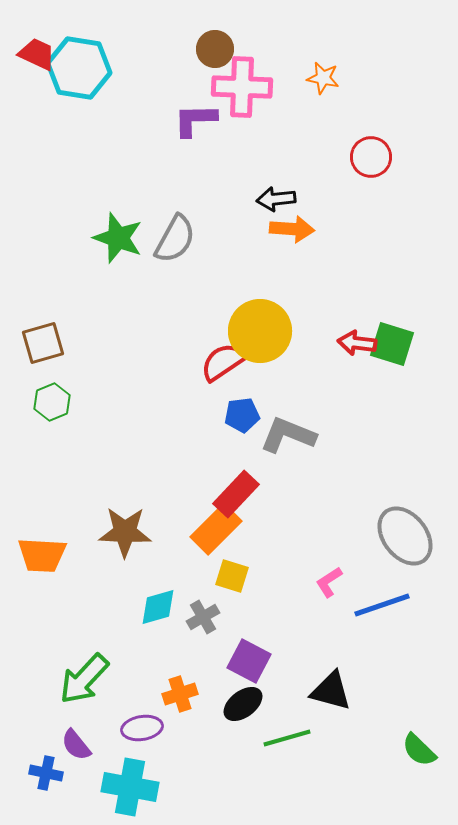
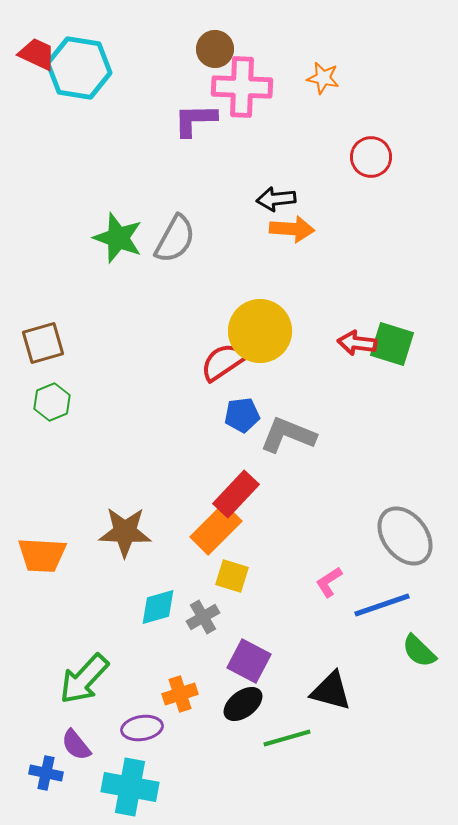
green semicircle: moved 99 px up
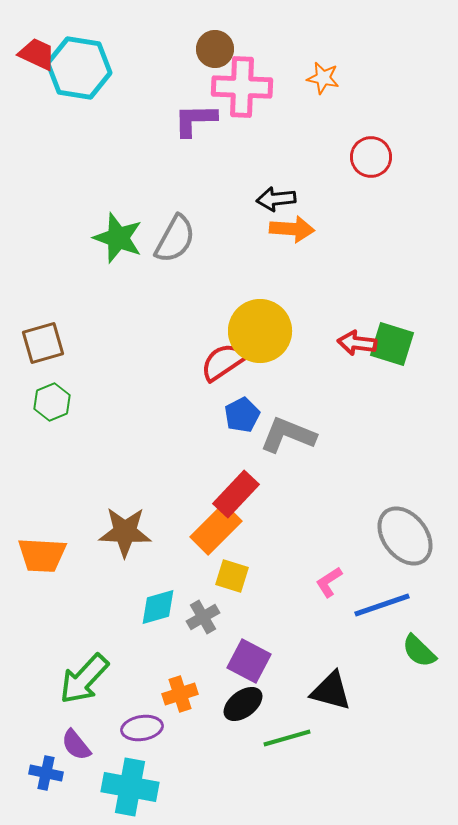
blue pentagon: rotated 20 degrees counterclockwise
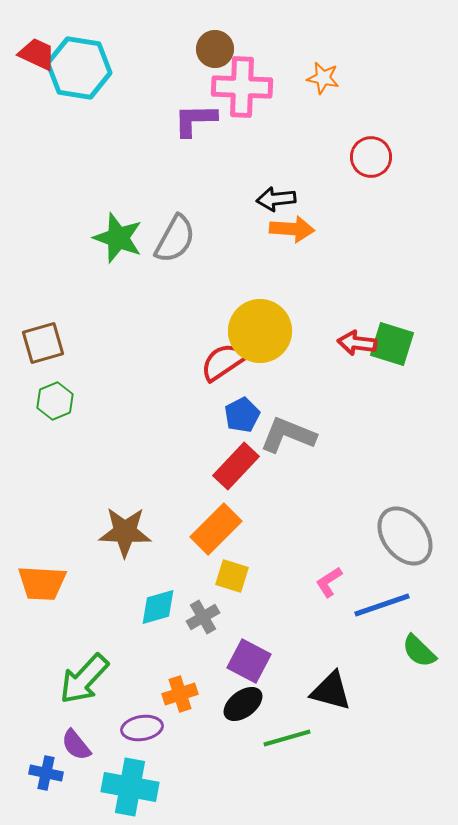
green hexagon: moved 3 px right, 1 px up
red rectangle: moved 28 px up
orange trapezoid: moved 28 px down
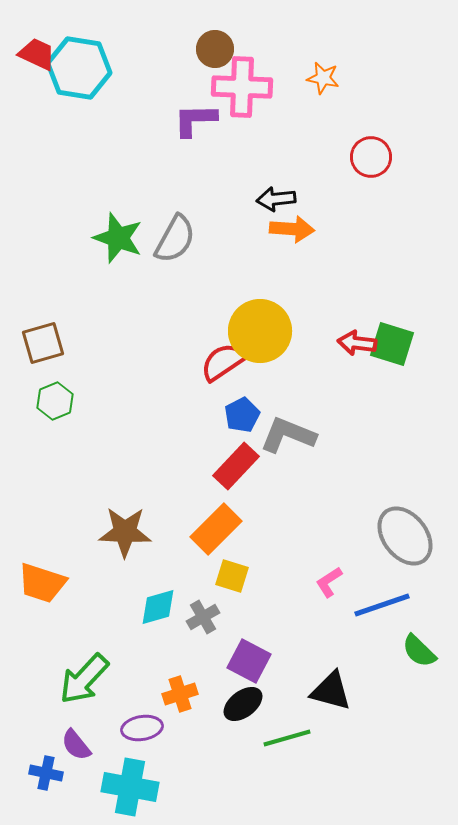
orange trapezoid: rotated 15 degrees clockwise
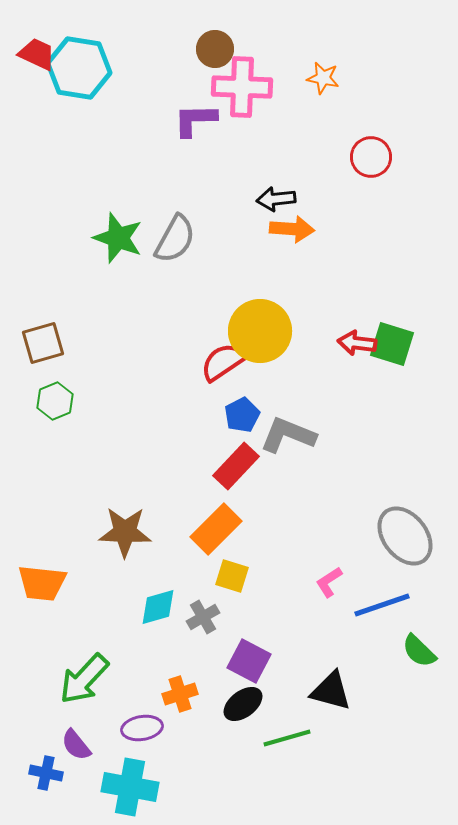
orange trapezoid: rotated 12 degrees counterclockwise
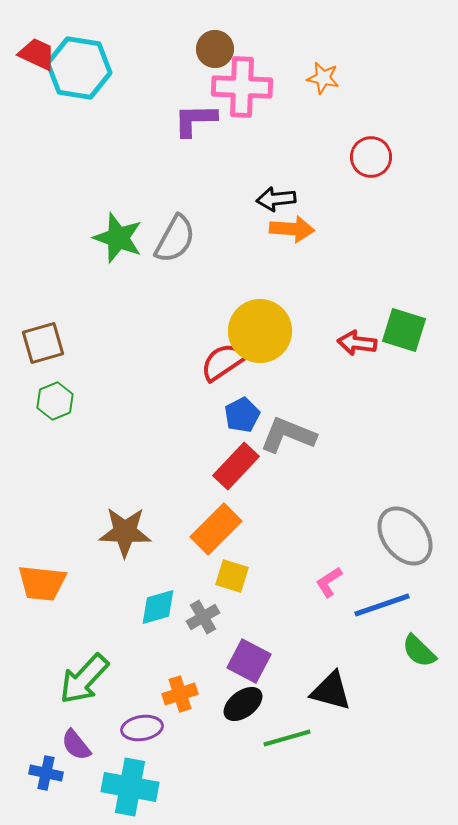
green square: moved 12 px right, 14 px up
